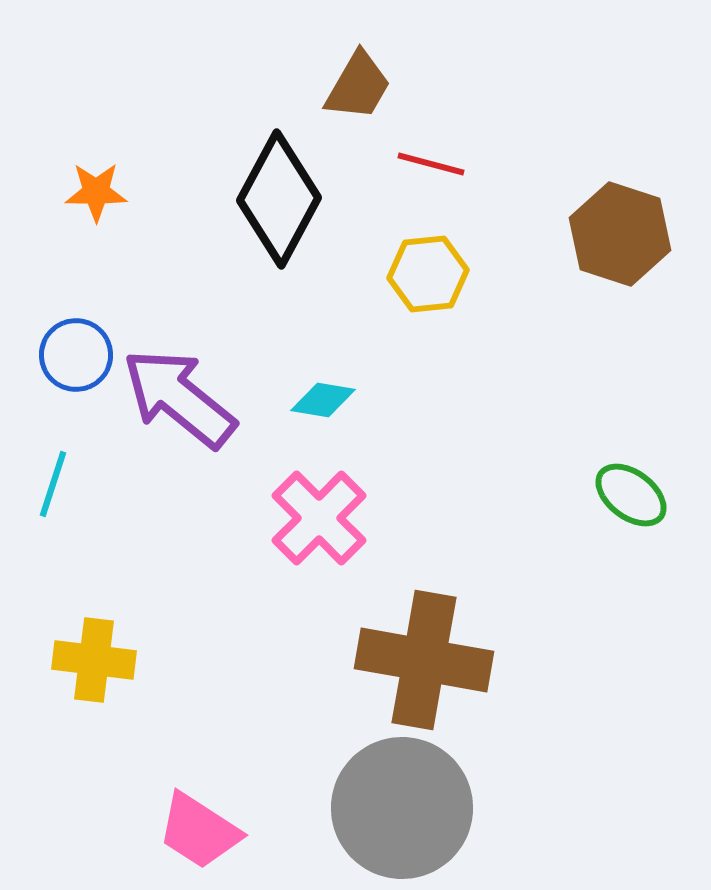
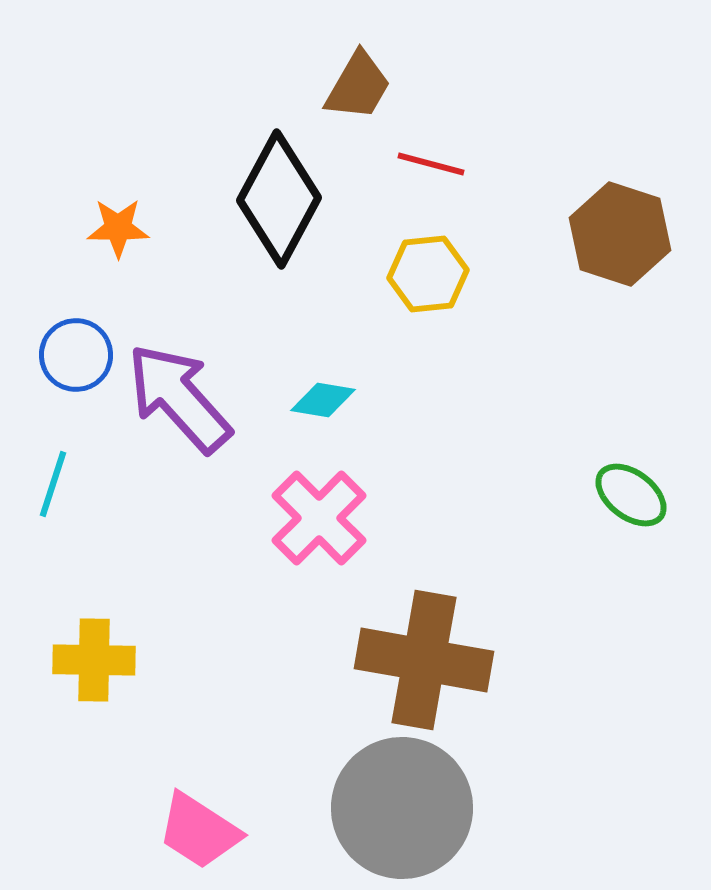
orange star: moved 22 px right, 36 px down
purple arrow: rotated 9 degrees clockwise
yellow cross: rotated 6 degrees counterclockwise
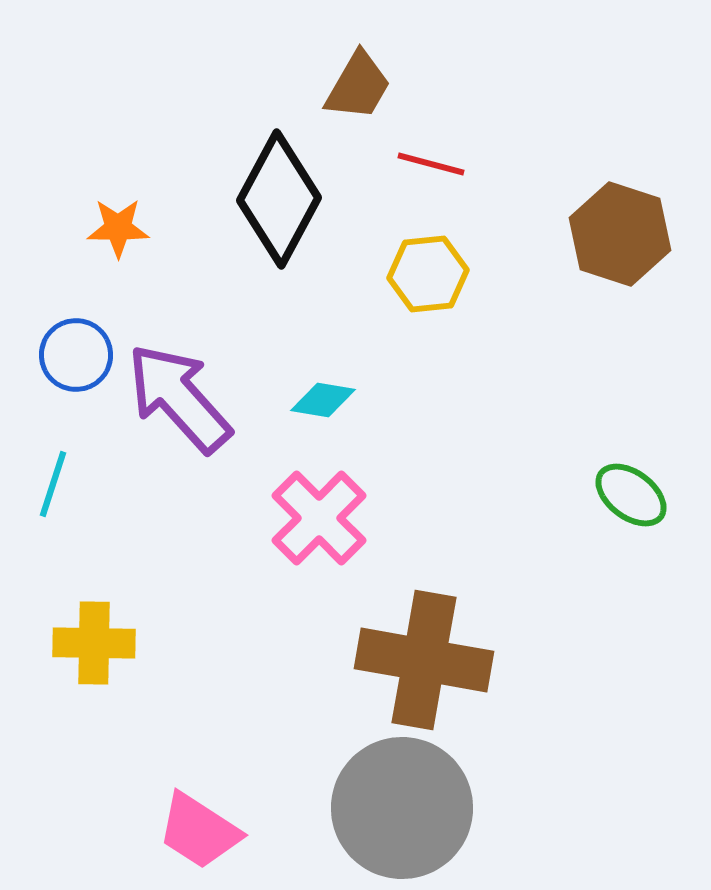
yellow cross: moved 17 px up
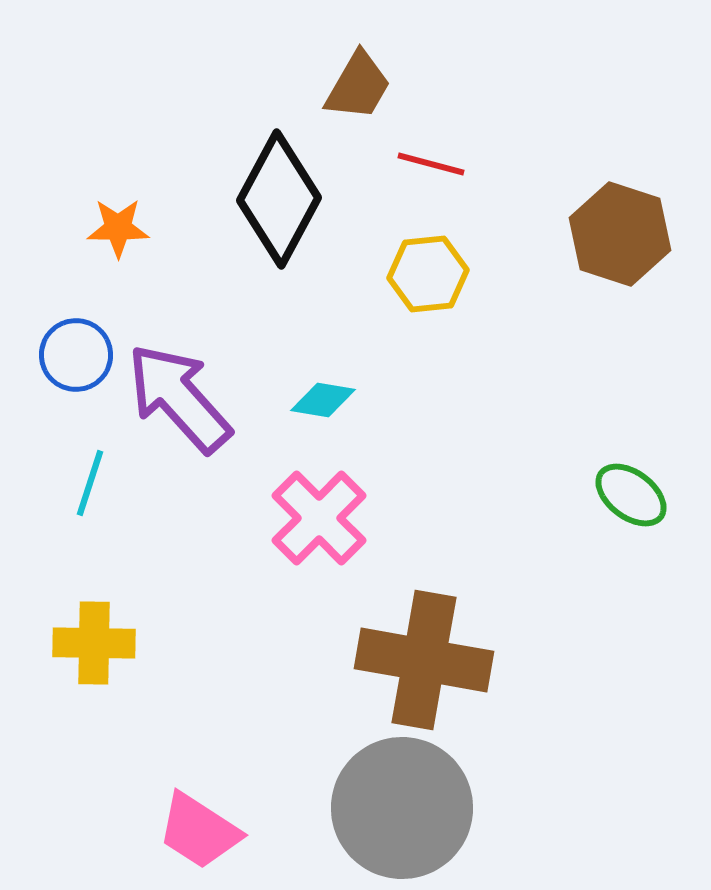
cyan line: moved 37 px right, 1 px up
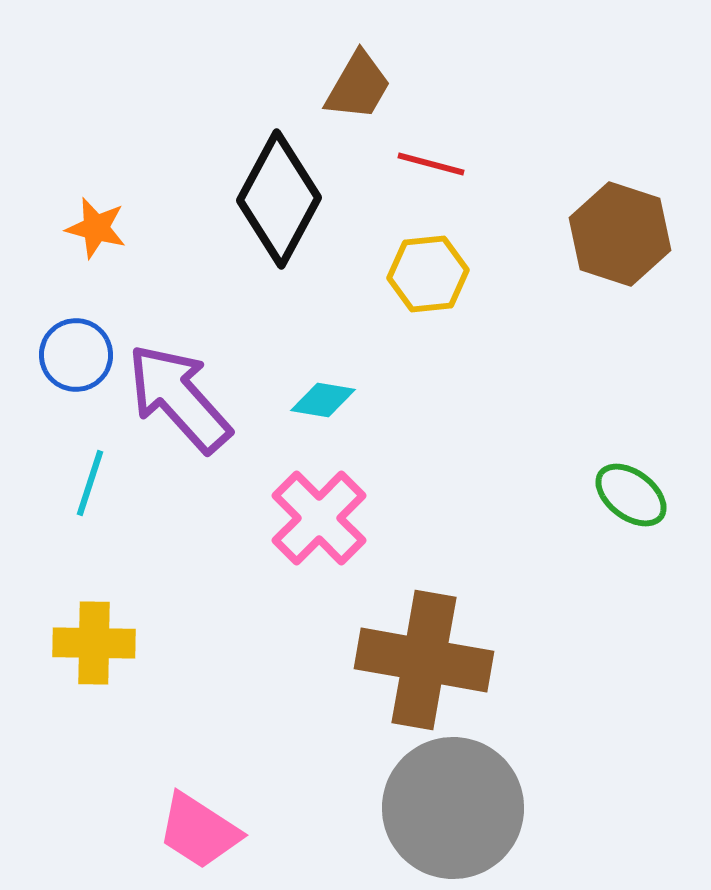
orange star: moved 22 px left; rotated 14 degrees clockwise
gray circle: moved 51 px right
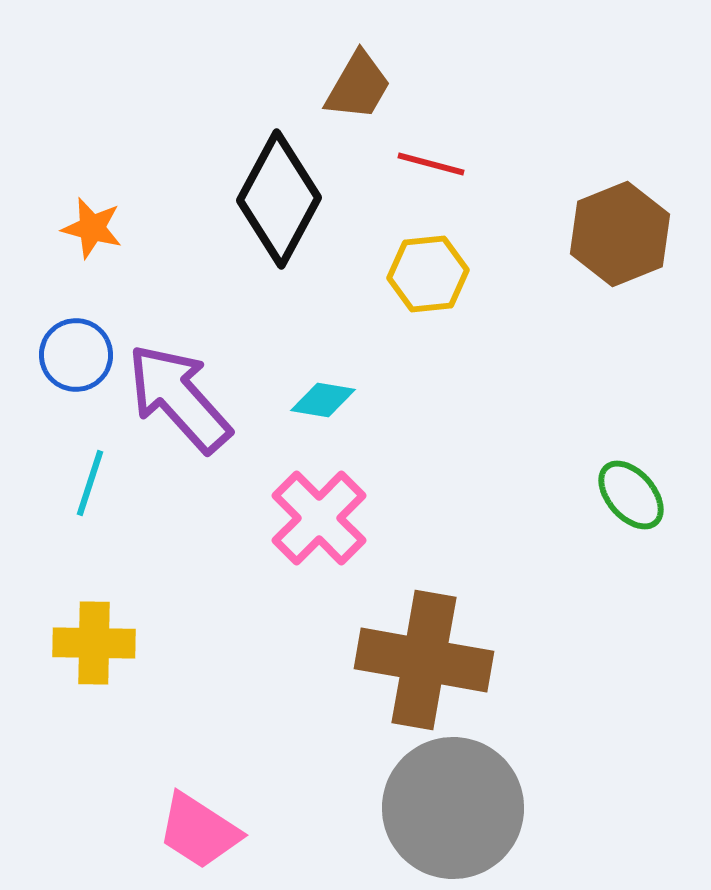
orange star: moved 4 px left
brown hexagon: rotated 20 degrees clockwise
green ellipse: rotated 12 degrees clockwise
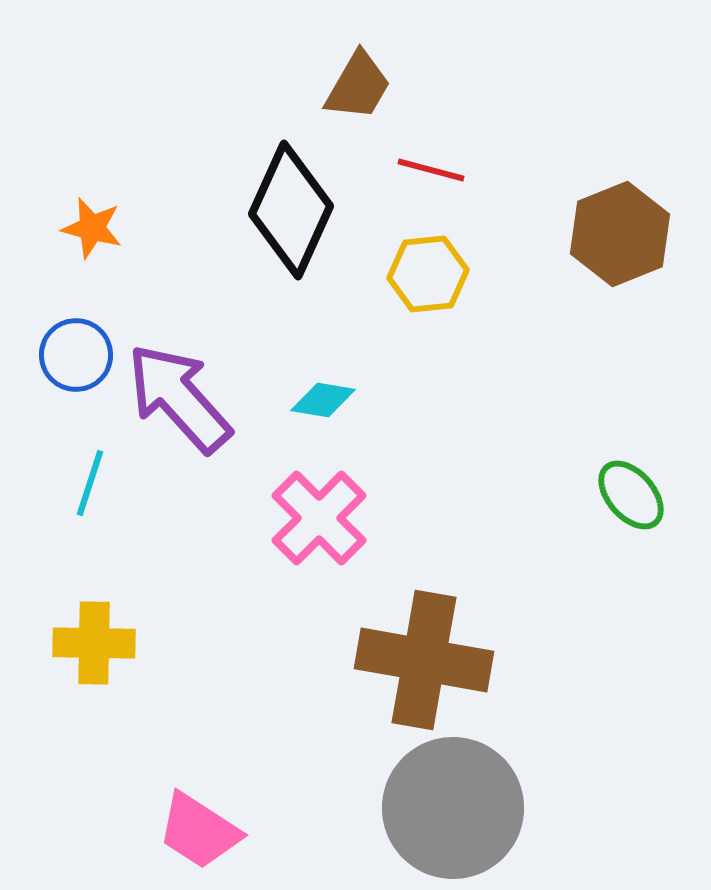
red line: moved 6 px down
black diamond: moved 12 px right, 11 px down; rotated 4 degrees counterclockwise
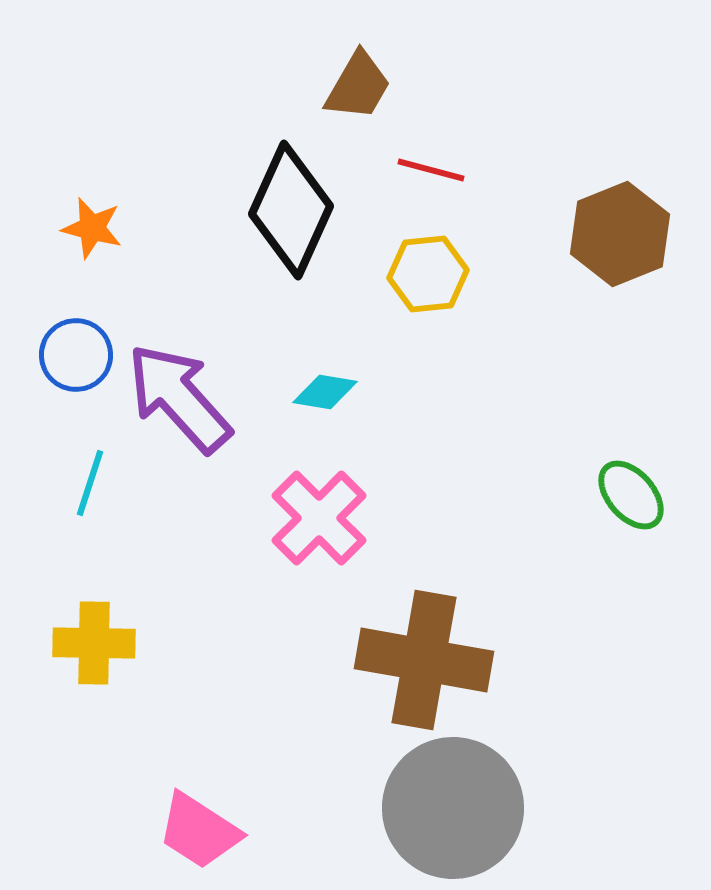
cyan diamond: moved 2 px right, 8 px up
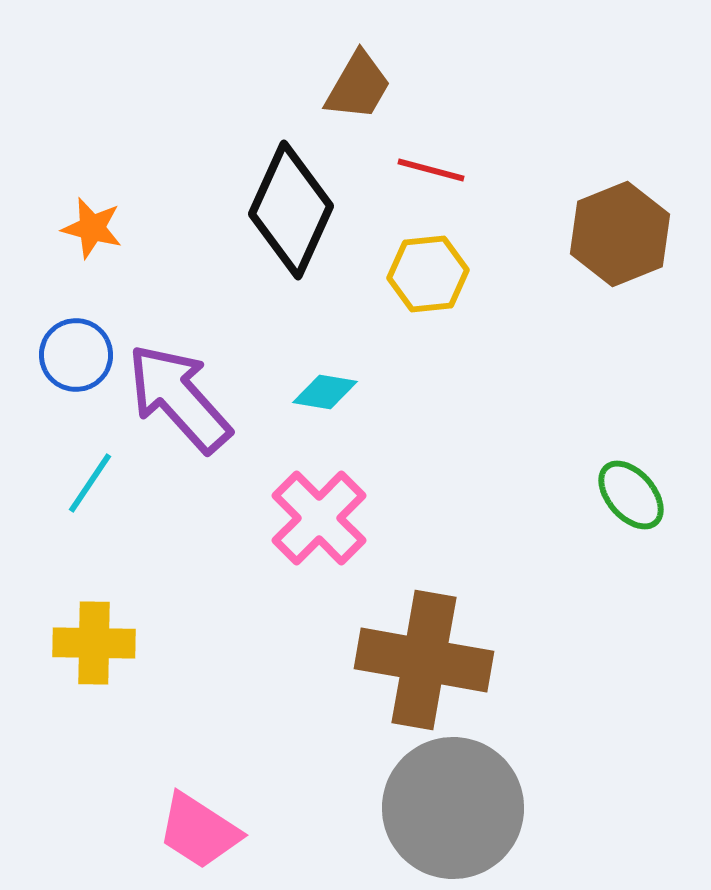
cyan line: rotated 16 degrees clockwise
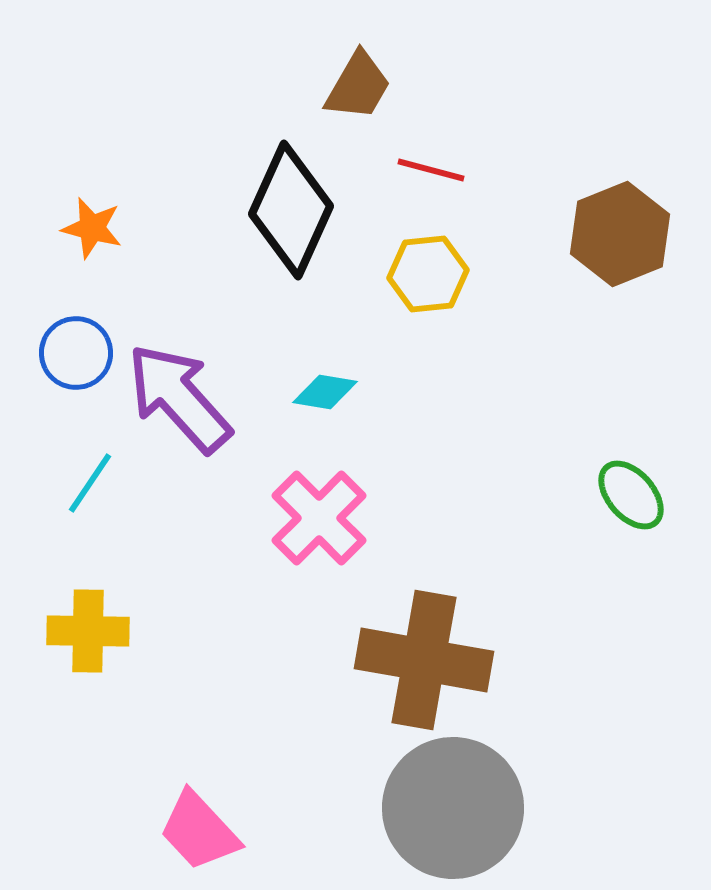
blue circle: moved 2 px up
yellow cross: moved 6 px left, 12 px up
pink trapezoid: rotated 14 degrees clockwise
